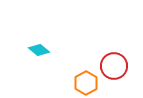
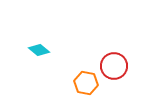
orange hexagon: rotated 20 degrees counterclockwise
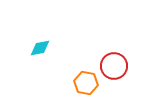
cyan diamond: moved 1 px right, 2 px up; rotated 50 degrees counterclockwise
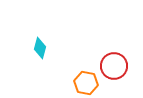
cyan diamond: rotated 65 degrees counterclockwise
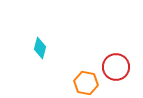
red circle: moved 2 px right, 1 px down
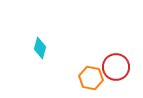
orange hexagon: moved 5 px right, 5 px up
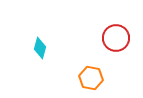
red circle: moved 29 px up
